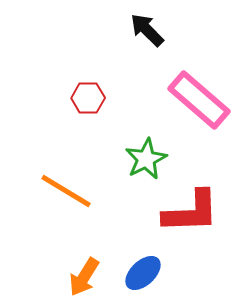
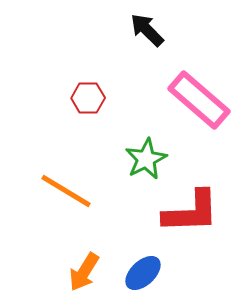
orange arrow: moved 5 px up
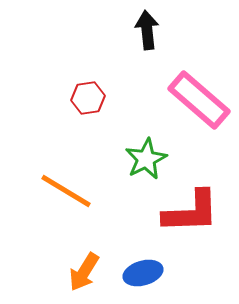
black arrow: rotated 39 degrees clockwise
red hexagon: rotated 8 degrees counterclockwise
blue ellipse: rotated 27 degrees clockwise
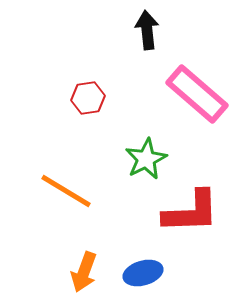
pink rectangle: moved 2 px left, 6 px up
orange arrow: rotated 12 degrees counterclockwise
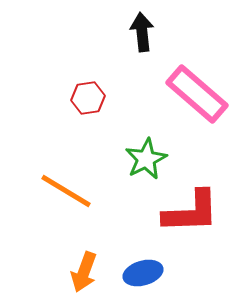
black arrow: moved 5 px left, 2 px down
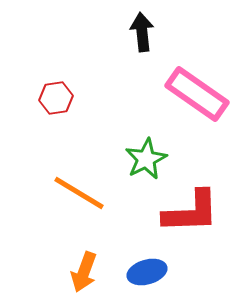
pink rectangle: rotated 6 degrees counterclockwise
red hexagon: moved 32 px left
orange line: moved 13 px right, 2 px down
blue ellipse: moved 4 px right, 1 px up
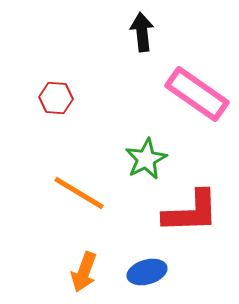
red hexagon: rotated 12 degrees clockwise
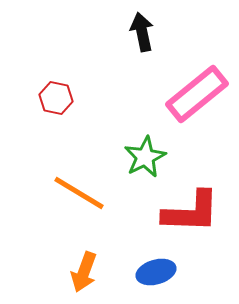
black arrow: rotated 6 degrees counterclockwise
pink rectangle: rotated 74 degrees counterclockwise
red hexagon: rotated 8 degrees clockwise
green star: moved 1 px left, 2 px up
red L-shape: rotated 4 degrees clockwise
blue ellipse: moved 9 px right
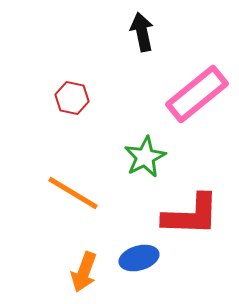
red hexagon: moved 16 px right
orange line: moved 6 px left
red L-shape: moved 3 px down
blue ellipse: moved 17 px left, 14 px up
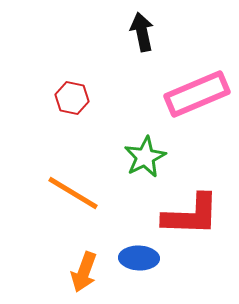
pink rectangle: rotated 16 degrees clockwise
blue ellipse: rotated 18 degrees clockwise
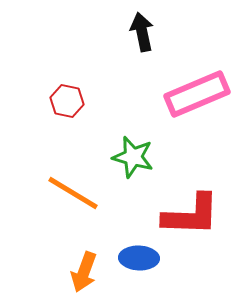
red hexagon: moved 5 px left, 3 px down
green star: moved 12 px left; rotated 30 degrees counterclockwise
